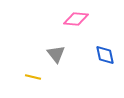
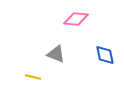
gray triangle: rotated 30 degrees counterclockwise
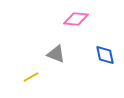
yellow line: moved 2 px left; rotated 42 degrees counterclockwise
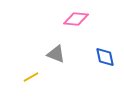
blue diamond: moved 2 px down
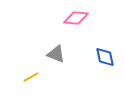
pink diamond: moved 1 px up
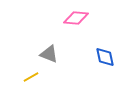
gray triangle: moved 7 px left
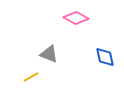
pink diamond: rotated 25 degrees clockwise
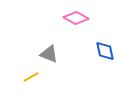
blue diamond: moved 6 px up
